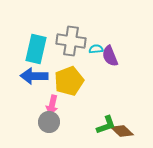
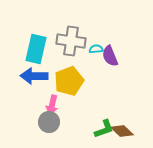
green L-shape: moved 2 px left, 4 px down
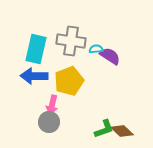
purple semicircle: rotated 145 degrees clockwise
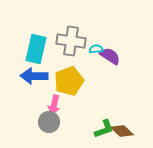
pink arrow: moved 2 px right
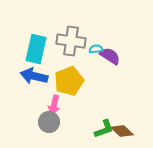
blue arrow: rotated 12 degrees clockwise
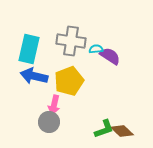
cyan rectangle: moved 7 px left
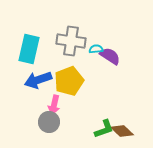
blue arrow: moved 4 px right, 4 px down; rotated 32 degrees counterclockwise
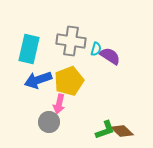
cyan semicircle: rotated 112 degrees clockwise
pink arrow: moved 5 px right, 1 px up
green L-shape: moved 1 px right, 1 px down
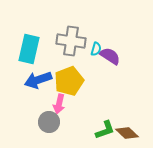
brown diamond: moved 5 px right, 2 px down
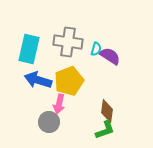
gray cross: moved 3 px left, 1 px down
blue arrow: rotated 36 degrees clockwise
brown diamond: moved 20 px left, 22 px up; rotated 55 degrees clockwise
